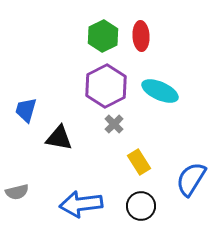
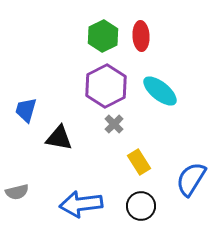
cyan ellipse: rotated 15 degrees clockwise
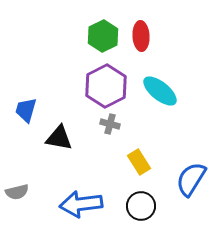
gray cross: moved 4 px left; rotated 30 degrees counterclockwise
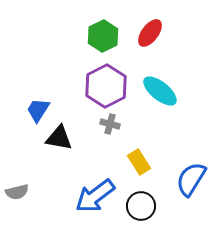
red ellipse: moved 9 px right, 3 px up; rotated 40 degrees clockwise
blue trapezoid: moved 12 px right; rotated 16 degrees clockwise
blue arrow: moved 14 px right, 8 px up; rotated 30 degrees counterclockwise
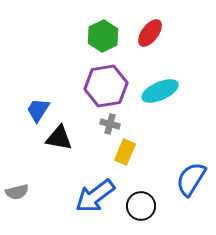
purple hexagon: rotated 18 degrees clockwise
cyan ellipse: rotated 63 degrees counterclockwise
yellow rectangle: moved 14 px left, 10 px up; rotated 55 degrees clockwise
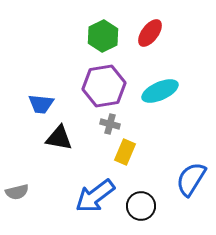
purple hexagon: moved 2 px left
blue trapezoid: moved 3 px right, 6 px up; rotated 116 degrees counterclockwise
